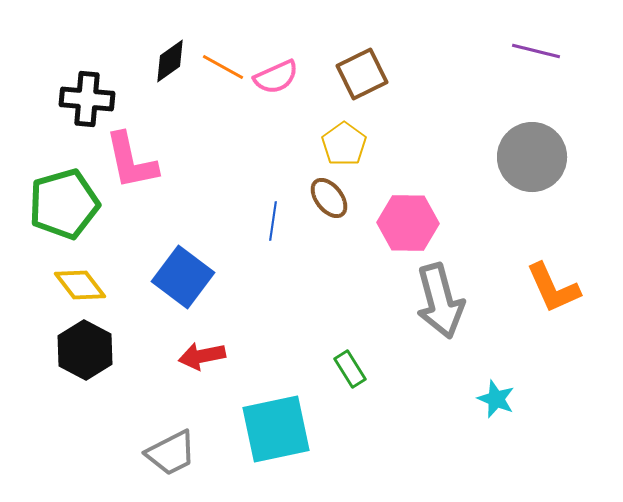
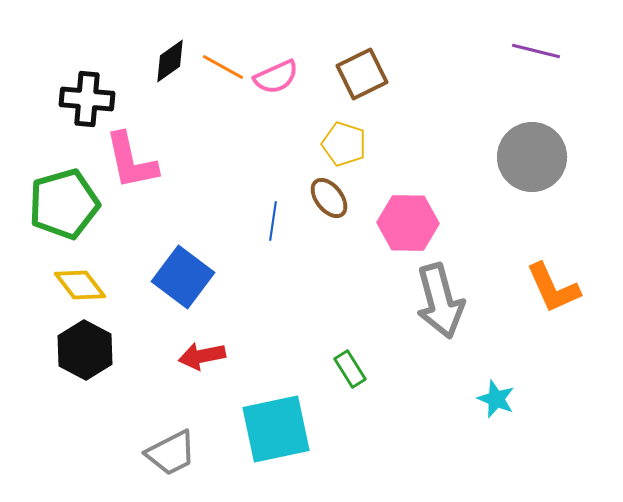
yellow pentagon: rotated 18 degrees counterclockwise
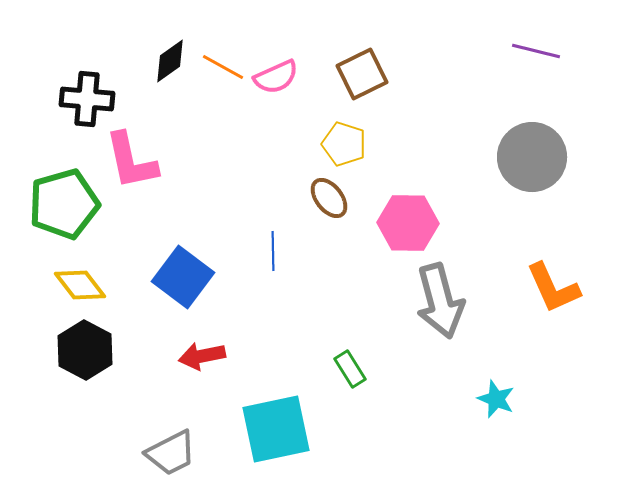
blue line: moved 30 px down; rotated 9 degrees counterclockwise
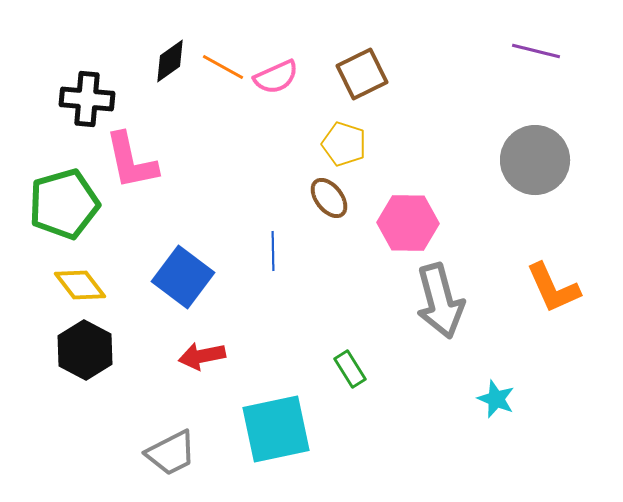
gray circle: moved 3 px right, 3 px down
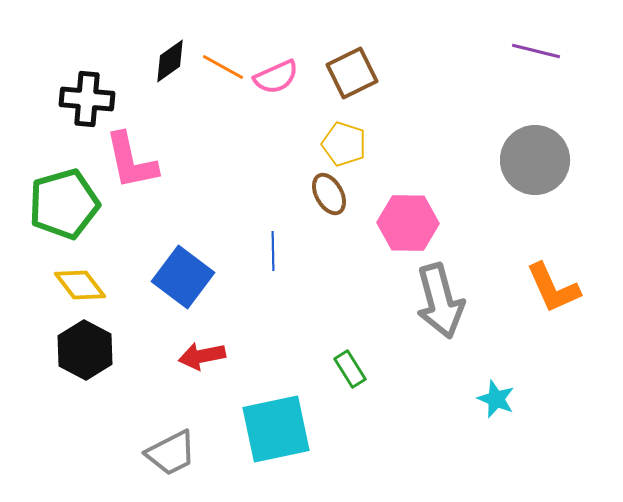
brown square: moved 10 px left, 1 px up
brown ellipse: moved 4 px up; rotated 9 degrees clockwise
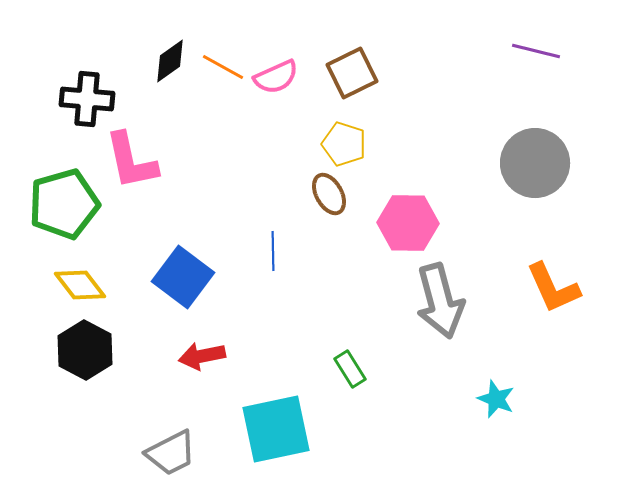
gray circle: moved 3 px down
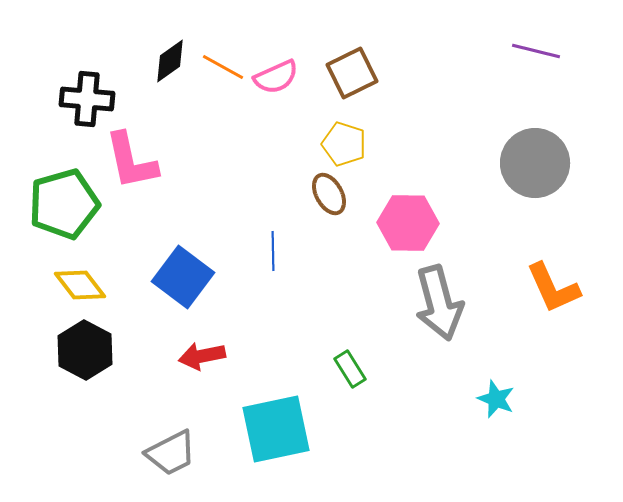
gray arrow: moved 1 px left, 2 px down
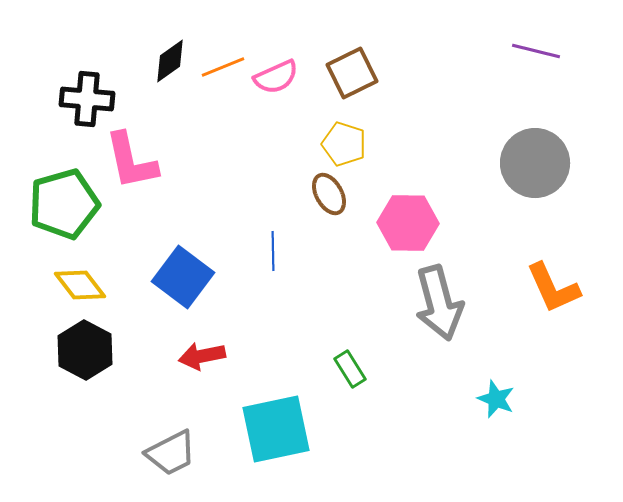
orange line: rotated 51 degrees counterclockwise
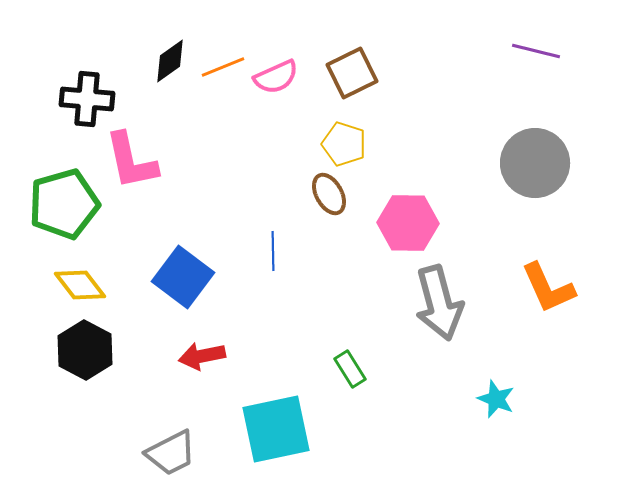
orange L-shape: moved 5 px left
